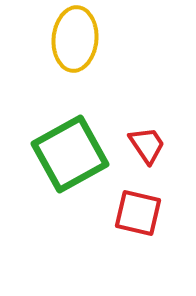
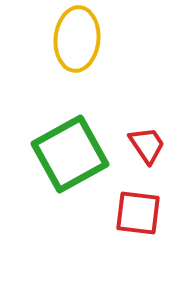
yellow ellipse: moved 2 px right
red square: rotated 6 degrees counterclockwise
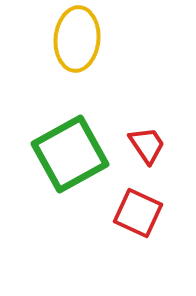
red square: rotated 18 degrees clockwise
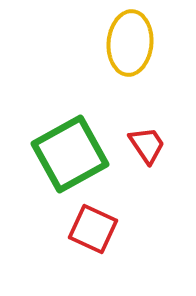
yellow ellipse: moved 53 px right, 4 px down
red square: moved 45 px left, 16 px down
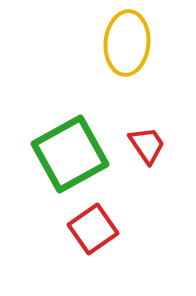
yellow ellipse: moved 3 px left
red square: rotated 30 degrees clockwise
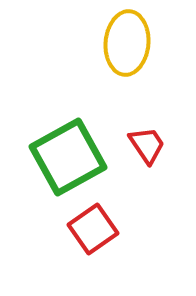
green square: moved 2 px left, 3 px down
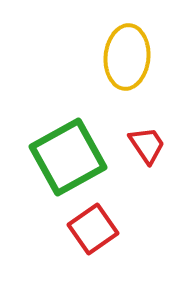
yellow ellipse: moved 14 px down
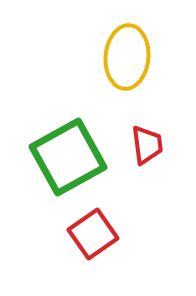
red trapezoid: rotated 27 degrees clockwise
red square: moved 5 px down
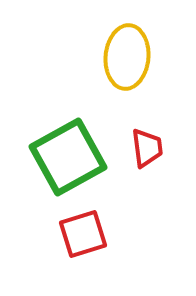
red trapezoid: moved 3 px down
red square: moved 10 px left; rotated 18 degrees clockwise
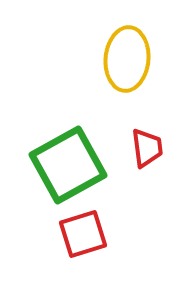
yellow ellipse: moved 2 px down
green square: moved 8 px down
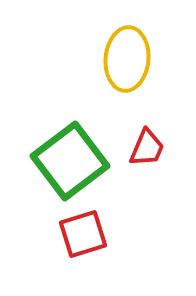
red trapezoid: rotated 30 degrees clockwise
green square: moved 2 px right, 4 px up; rotated 8 degrees counterclockwise
